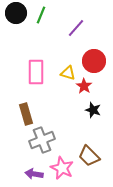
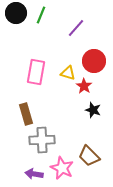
pink rectangle: rotated 10 degrees clockwise
gray cross: rotated 20 degrees clockwise
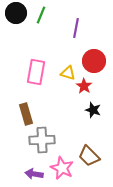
purple line: rotated 30 degrees counterclockwise
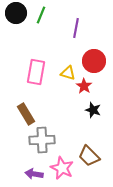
brown rectangle: rotated 15 degrees counterclockwise
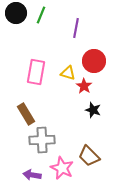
purple arrow: moved 2 px left, 1 px down
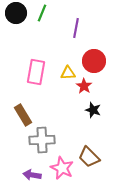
green line: moved 1 px right, 2 px up
yellow triangle: rotated 21 degrees counterclockwise
brown rectangle: moved 3 px left, 1 px down
brown trapezoid: moved 1 px down
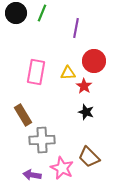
black star: moved 7 px left, 2 px down
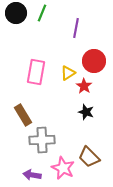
yellow triangle: rotated 28 degrees counterclockwise
pink star: moved 1 px right
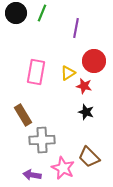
red star: rotated 21 degrees counterclockwise
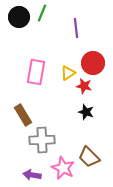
black circle: moved 3 px right, 4 px down
purple line: rotated 18 degrees counterclockwise
red circle: moved 1 px left, 2 px down
